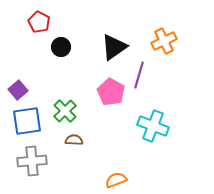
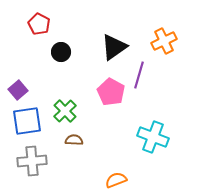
red pentagon: moved 2 px down
black circle: moved 5 px down
cyan cross: moved 11 px down
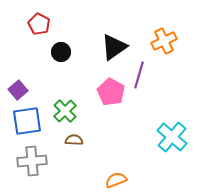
cyan cross: moved 19 px right; rotated 20 degrees clockwise
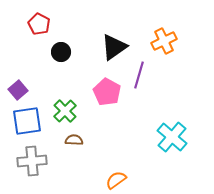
pink pentagon: moved 4 px left
orange semicircle: rotated 15 degrees counterclockwise
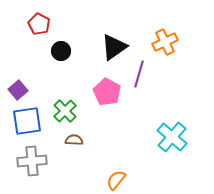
orange cross: moved 1 px right, 1 px down
black circle: moved 1 px up
purple line: moved 1 px up
orange semicircle: rotated 15 degrees counterclockwise
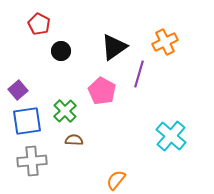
pink pentagon: moved 5 px left, 1 px up
cyan cross: moved 1 px left, 1 px up
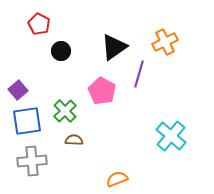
orange semicircle: moved 1 px right, 1 px up; rotated 30 degrees clockwise
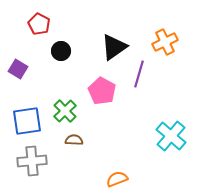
purple square: moved 21 px up; rotated 18 degrees counterclockwise
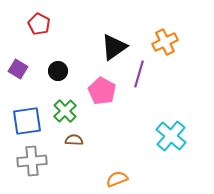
black circle: moved 3 px left, 20 px down
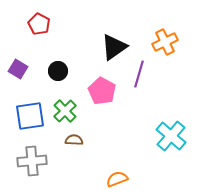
blue square: moved 3 px right, 5 px up
